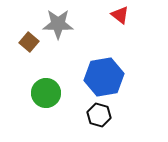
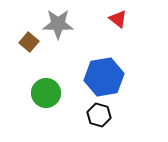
red triangle: moved 2 px left, 4 px down
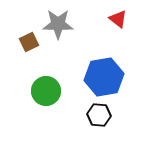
brown square: rotated 24 degrees clockwise
green circle: moved 2 px up
black hexagon: rotated 10 degrees counterclockwise
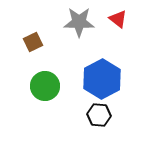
gray star: moved 21 px right, 2 px up
brown square: moved 4 px right
blue hexagon: moved 2 px left, 2 px down; rotated 18 degrees counterclockwise
green circle: moved 1 px left, 5 px up
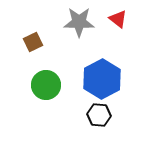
green circle: moved 1 px right, 1 px up
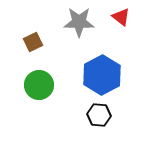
red triangle: moved 3 px right, 2 px up
blue hexagon: moved 4 px up
green circle: moved 7 px left
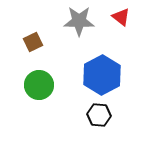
gray star: moved 1 px up
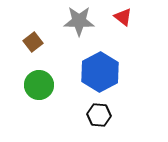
red triangle: moved 2 px right
brown square: rotated 12 degrees counterclockwise
blue hexagon: moved 2 px left, 3 px up
